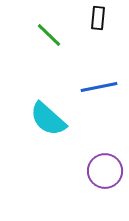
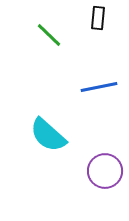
cyan semicircle: moved 16 px down
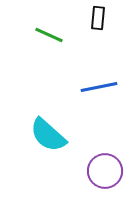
green line: rotated 20 degrees counterclockwise
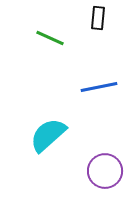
green line: moved 1 px right, 3 px down
cyan semicircle: rotated 96 degrees clockwise
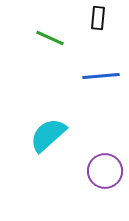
blue line: moved 2 px right, 11 px up; rotated 6 degrees clockwise
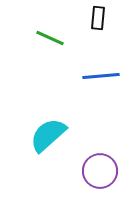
purple circle: moved 5 px left
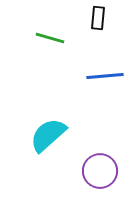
green line: rotated 8 degrees counterclockwise
blue line: moved 4 px right
